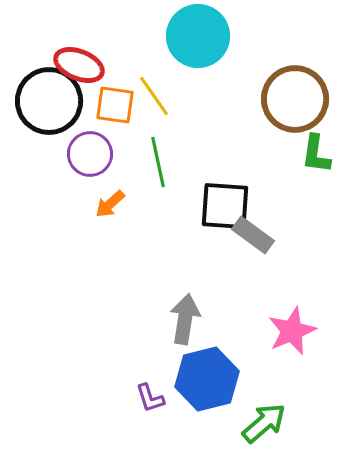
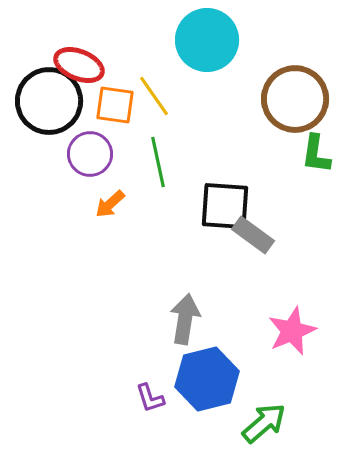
cyan circle: moved 9 px right, 4 px down
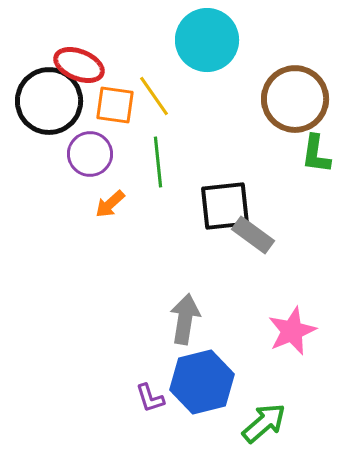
green line: rotated 6 degrees clockwise
black square: rotated 10 degrees counterclockwise
blue hexagon: moved 5 px left, 3 px down
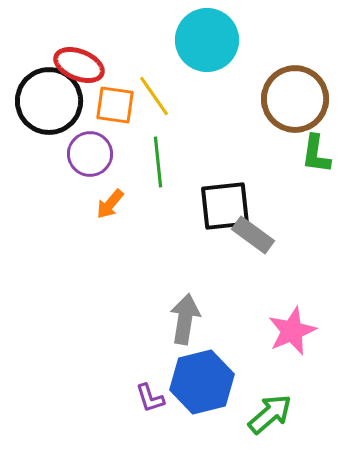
orange arrow: rotated 8 degrees counterclockwise
green arrow: moved 6 px right, 9 px up
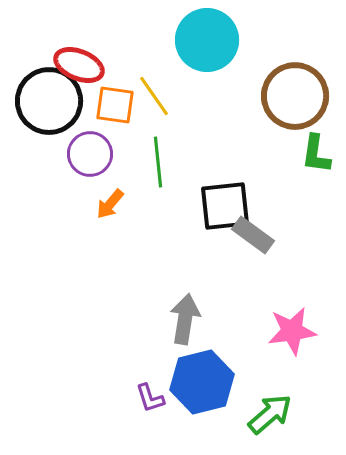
brown circle: moved 3 px up
pink star: rotated 15 degrees clockwise
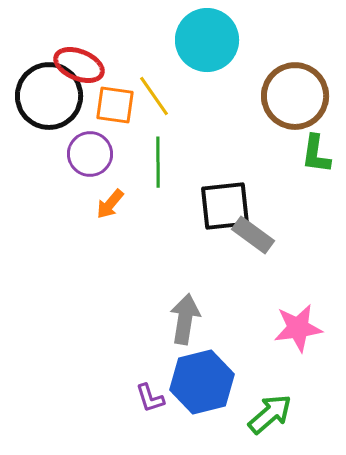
black circle: moved 5 px up
green line: rotated 6 degrees clockwise
pink star: moved 6 px right, 3 px up
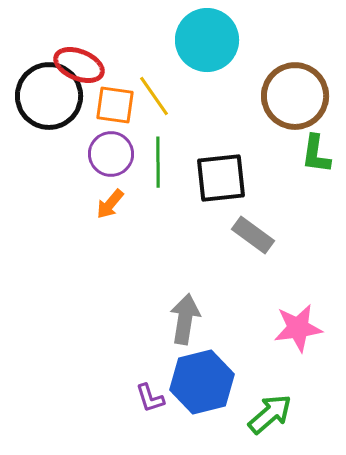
purple circle: moved 21 px right
black square: moved 4 px left, 28 px up
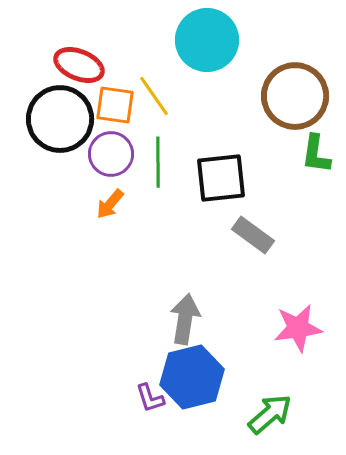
black circle: moved 11 px right, 23 px down
blue hexagon: moved 10 px left, 5 px up
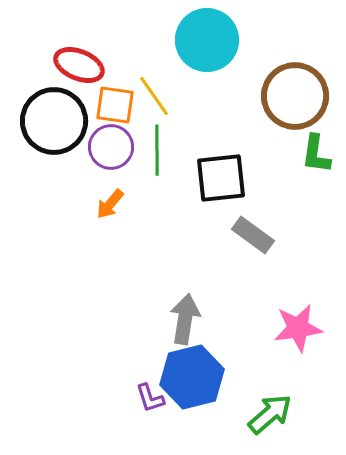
black circle: moved 6 px left, 2 px down
purple circle: moved 7 px up
green line: moved 1 px left, 12 px up
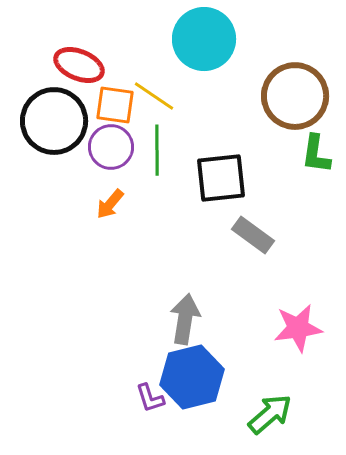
cyan circle: moved 3 px left, 1 px up
yellow line: rotated 21 degrees counterclockwise
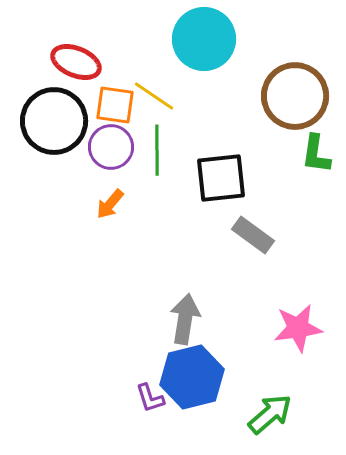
red ellipse: moved 3 px left, 3 px up
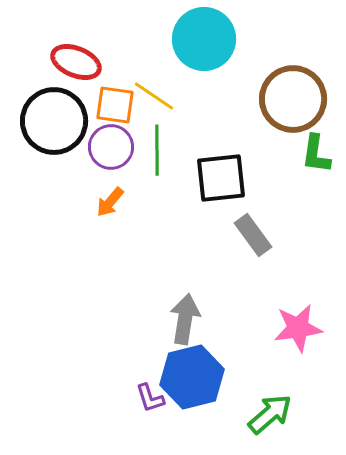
brown circle: moved 2 px left, 3 px down
orange arrow: moved 2 px up
gray rectangle: rotated 18 degrees clockwise
